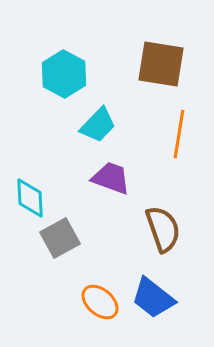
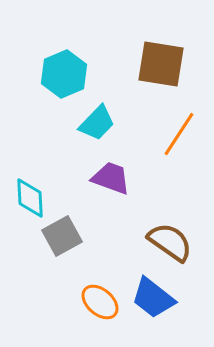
cyan hexagon: rotated 9 degrees clockwise
cyan trapezoid: moved 1 px left, 2 px up
orange line: rotated 24 degrees clockwise
brown semicircle: moved 7 px right, 13 px down; rotated 36 degrees counterclockwise
gray square: moved 2 px right, 2 px up
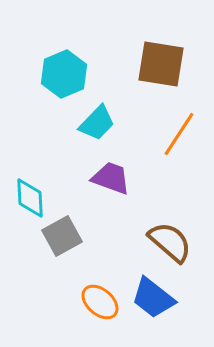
brown semicircle: rotated 6 degrees clockwise
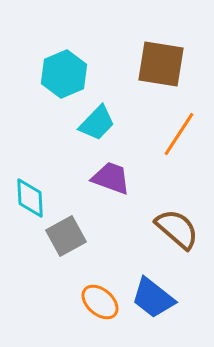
gray square: moved 4 px right
brown semicircle: moved 7 px right, 13 px up
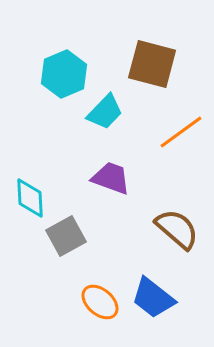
brown square: moved 9 px left; rotated 6 degrees clockwise
cyan trapezoid: moved 8 px right, 11 px up
orange line: moved 2 px right, 2 px up; rotated 21 degrees clockwise
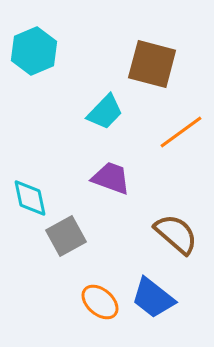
cyan hexagon: moved 30 px left, 23 px up
cyan diamond: rotated 9 degrees counterclockwise
brown semicircle: moved 1 px left, 5 px down
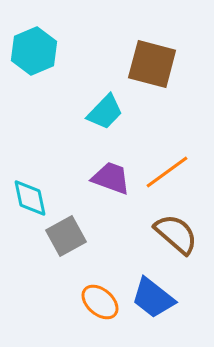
orange line: moved 14 px left, 40 px down
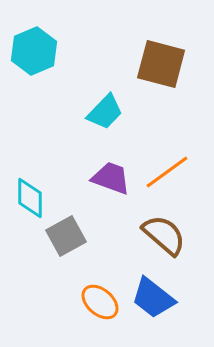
brown square: moved 9 px right
cyan diamond: rotated 12 degrees clockwise
brown semicircle: moved 12 px left, 1 px down
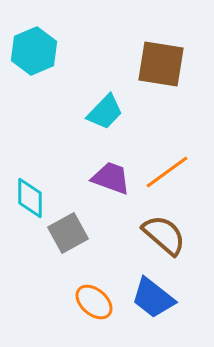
brown square: rotated 6 degrees counterclockwise
gray square: moved 2 px right, 3 px up
orange ellipse: moved 6 px left
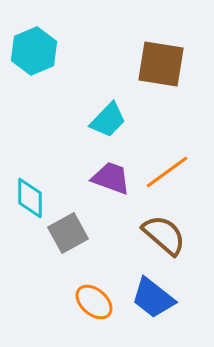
cyan trapezoid: moved 3 px right, 8 px down
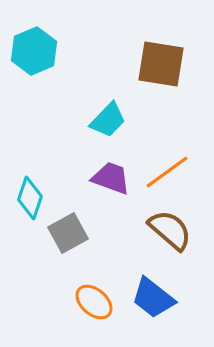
cyan diamond: rotated 18 degrees clockwise
brown semicircle: moved 6 px right, 5 px up
